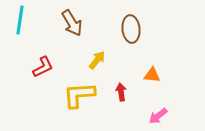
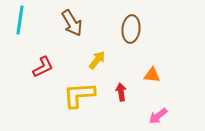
brown ellipse: rotated 12 degrees clockwise
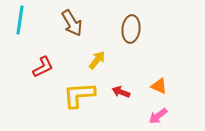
orange triangle: moved 7 px right, 11 px down; rotated 18 degrees clockwise
red arrow: rotated 60 degrees counterclockwise
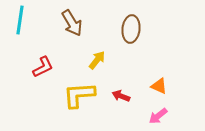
red arrow: moved 4 px down
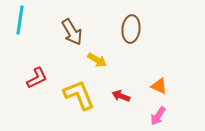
brown arrow: moved 9 px down
yellow arrow: rotated 84 degrees clockwise
red L-shape: moved 6 px left, 11 px down
yellow L-shape: rotated 72 degrees clockwise
pink arrow: rotated 18 degrees counterclockwise
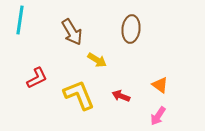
orange triangle: moved 1 px right, 1 px up; rotated 12 degrees clockwise
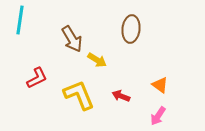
brown arrow: moved 7 px down
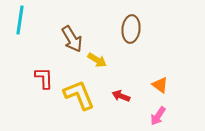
red L-shape: moved 7 px right; rotated 65 degrees counterclockwise
